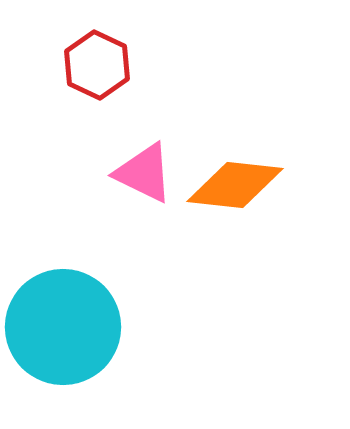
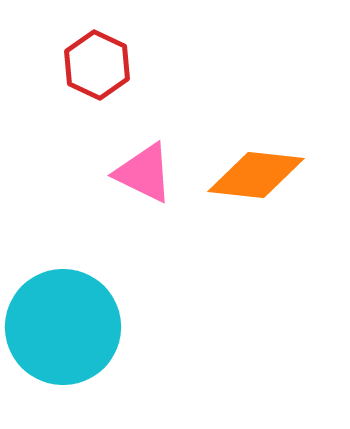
orange diamond: moved 21 px right, 10 px up
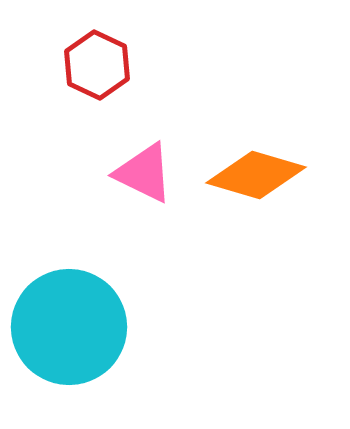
orange diamond: rotated 10 degrees clockwise
cyan circle: moved 6 px right
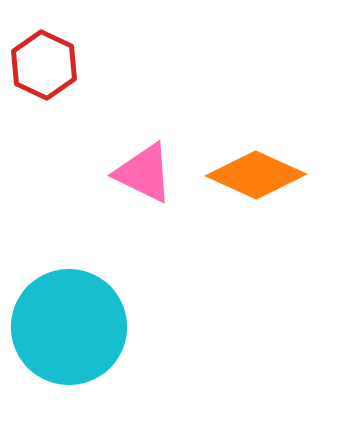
red hexagon: moved 53 px left
orange diamond: rotated 8 degrees clockwise
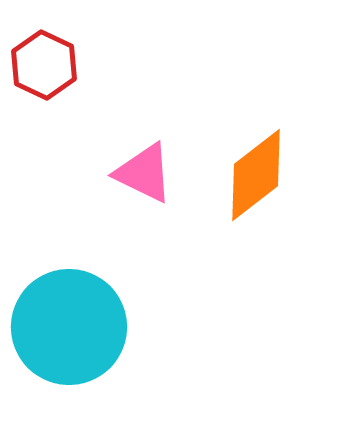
orange diamond: rotated 62 degrees counterclockwise
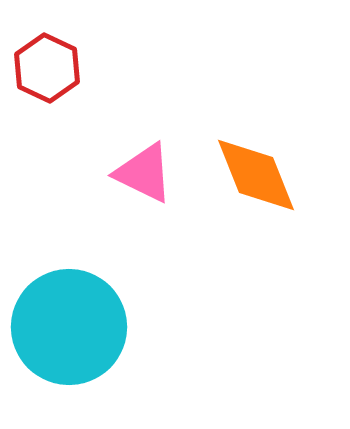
red hexagon: moved 3 px right, 3 px down
orange diamond: rotated 74 degrees counterclockwise
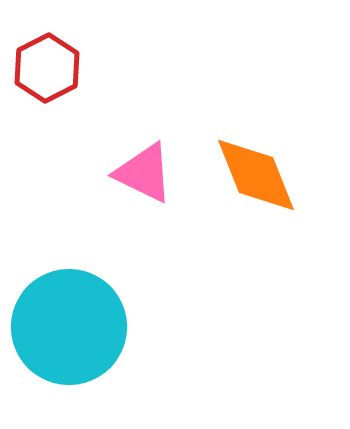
red hexagon: rotated 8 degrees clockwise
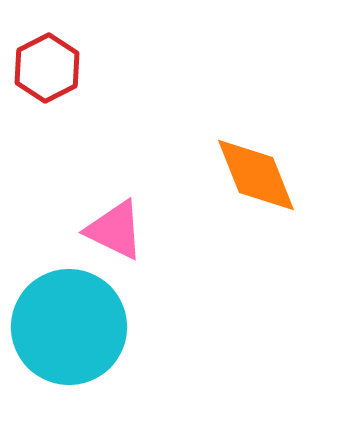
pink triangle: moved 29 px left, 57 px down
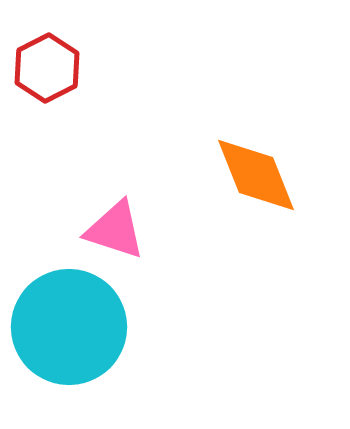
pink triangle: rotated 8 degrees counterclockwise
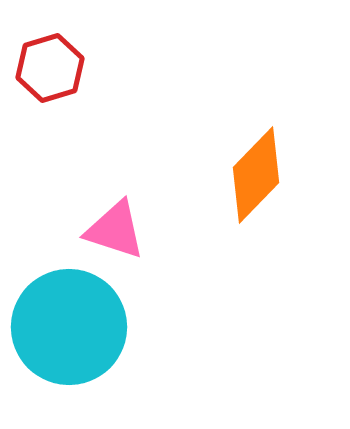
red hexagon: moved 3 px right; rotated 10 degrees clockwise
orange diamond: rotated 66 degrees clockwise
